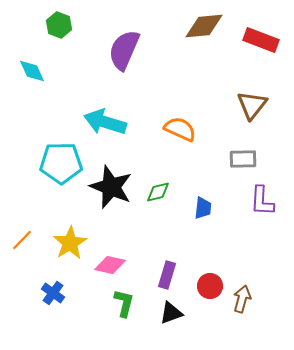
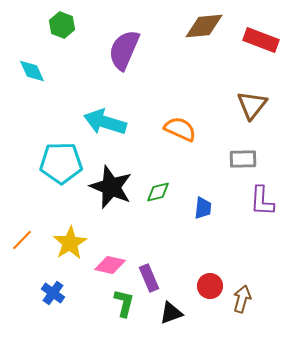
green hexagon: moved 3 px right
purple rectangle: moved 18 px left, 3 px down; rotated 40 degrees counterclockwise
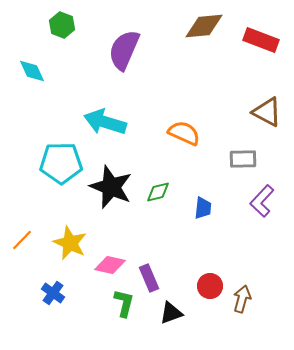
brown triangle: moved 15 px right, 7 px down; rotated 40 degrees counterclockwise
orange semicircle: moved 4 px right, 4 px down
purple L-shape: rotated 40 degrees clockwise
yellow star: rotated 16 degrees counterclockwise
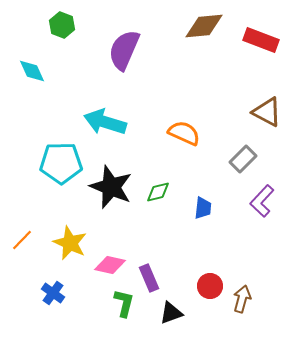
gray rectangle: rotated 44 degrees counterclockwise
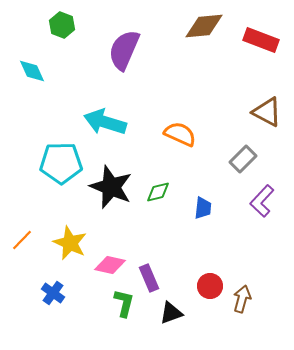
orange semicircle: moved 4 px left, 1 px down
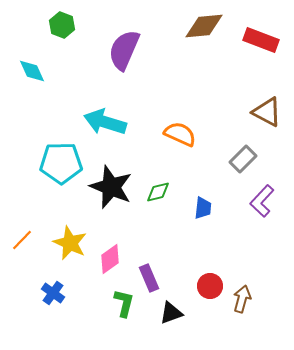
pink diamond: moved 6 px up; rotated 48 degrees counterclockwise
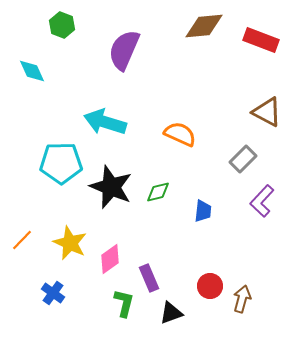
blue trapezoid: moved 3 px down
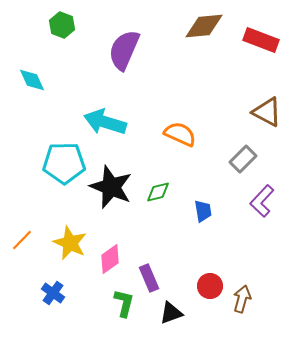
cyan diamond: moved 9 px down
cyan pentagon: moved 3 px right
blue trapezoid: rotated 15 degrees counterclockwise
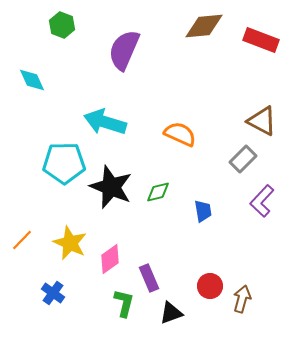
brown triangle: moved 5 px left, 9 px down
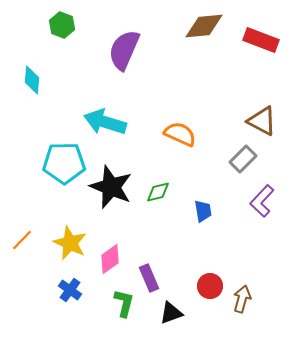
cyan diamond: rotated 28 degrees clockwise
blue cross: moved 17 px right, 3 px up
